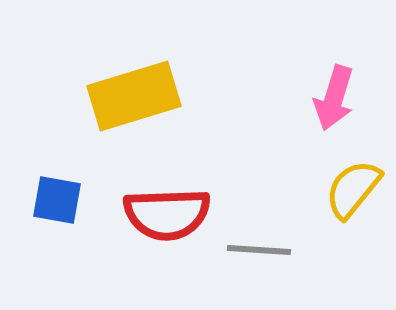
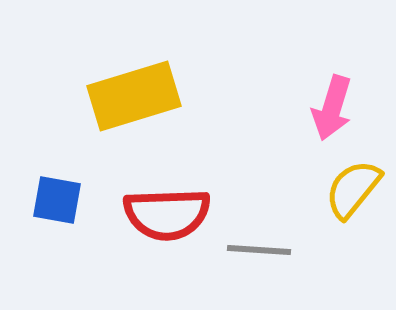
pink arrow: moved 2 px left, 10 px down
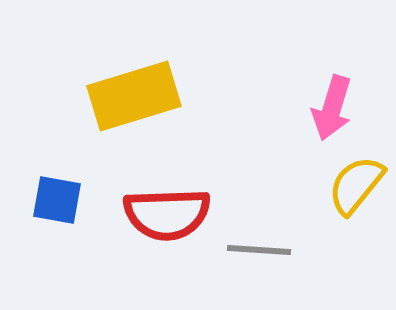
yellow semicircle: moved 3 px right, 4 px up
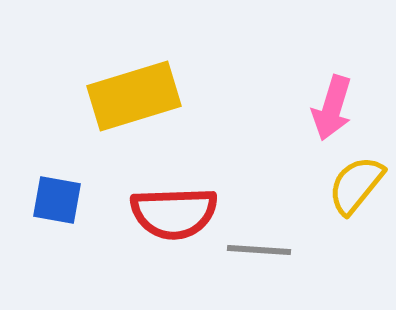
red semicircle: moved 7 px right, 1 px up
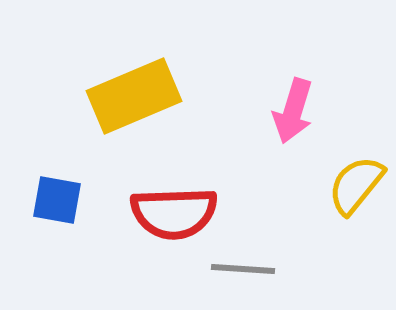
yellow rectangle: rotated 6 degrees counterclockwise
pink arrow: moved 39 px left, 3 px down
gray line: moved 16 px left, 19 px down
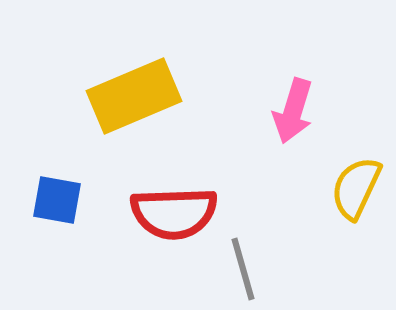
yellow semicircle: moved 3 px down; rotated 14 degrees counterclockwise
gray line: rotated 70 degrees clockwise
